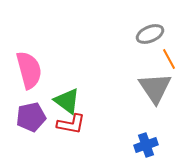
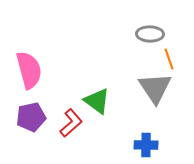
gray ellipse: rotated 24 degrees clockwise
orange line: rotated 10 degrees clockwise
green triangle: moved 30 px right
red L-shape: moved 1 px up; rotated 52 degrees counterclockwise
blue cross: rotated 20 degrees clockwise
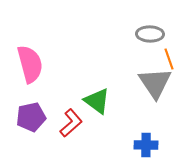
pink semicircle: moved 1 px right, 6 px up
gray triangle: moved 5 px up
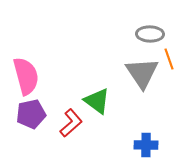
pink semicircle: moved 4 px left, 12 px down
gray triangle: moved 13 px left, 10 px up
purple pentagon: moved 3 px up
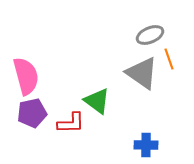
gray ellipse: moved 1 px down; rotated 24 degrees counterclockwise
gray triangle: rotated 21 degrees counterclockwise
purple pentagon: moved 1 px right, 1 px up
red L-shape: rotated 40 degrees clockwise
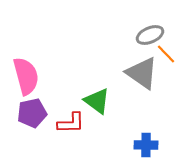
orange line: moved 3 px left, 5 px up; rotated 25 degrees counterclockwise
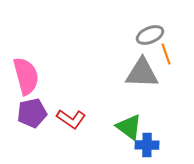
orange line: rotated 25 degrees clockwise
gray triangle: rotated 33 degrees counterclockwise
green triangle: moved 32 px right, 26 px down
red L-shape: moved 4 px up; rotated 36 degrees clockwise
blue cross: moved 1 px right
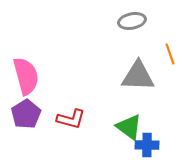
gray ellipse: moved 18 px left, 14 px up; rotated 12 degrees clockwise
orange line: moved 4 px right
gray triangle: moved 4 px left, 3 px down
purple pentagon: moved 6 px left, 1 px down; rotated 20 degrees counterclockwise
red L-shape: rotated 20 degrees counterclockwise
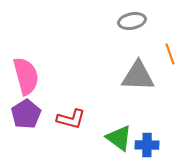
green triangle: moved 10 px left, 11 px down
